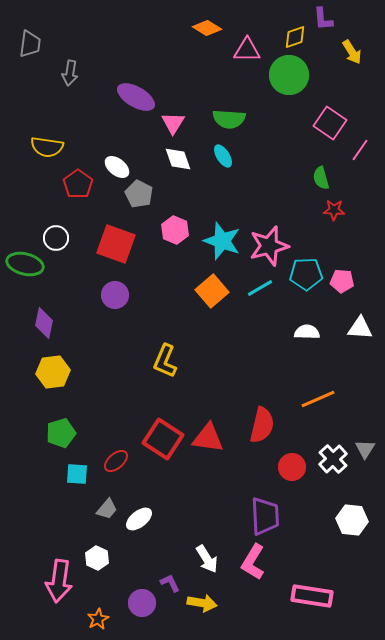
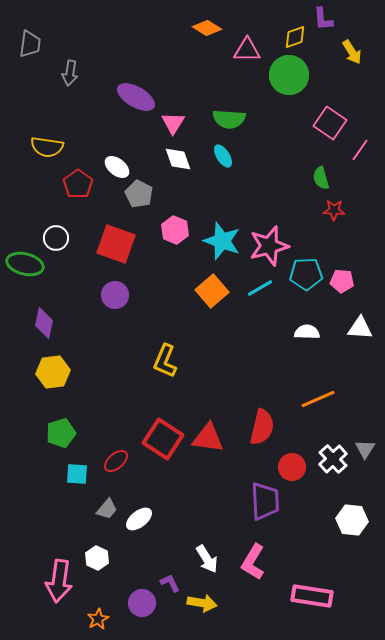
red semicircle at (262, 425): moved 2 px down
purple trapezoid at (265, 516): moved 15 px up
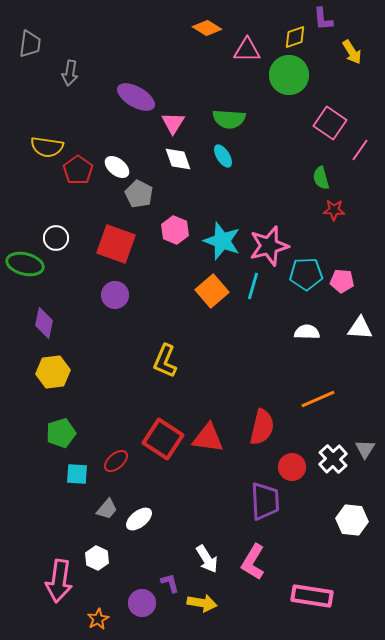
red pentagon at (78, 184): moved 14 px up
cyan line at (260, 288): moved 7 px left, 2 px up; rotated 44 degrees counterclockwise
purple L-shape at (170, 583): rotated 10 degrees clockwise
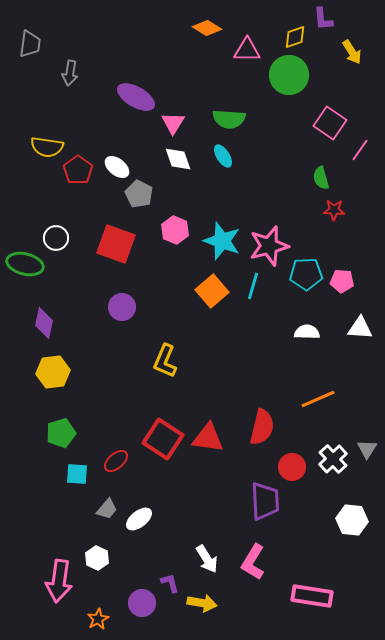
purple circle at (115, 295): moved 7 px right, 12 px down
gray triangle at (365, 449): moved 2 px right
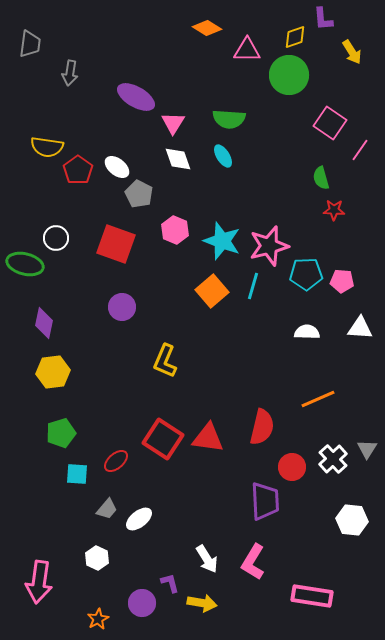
pink arrow at (59, 581): moved 20 px left, 1 px down
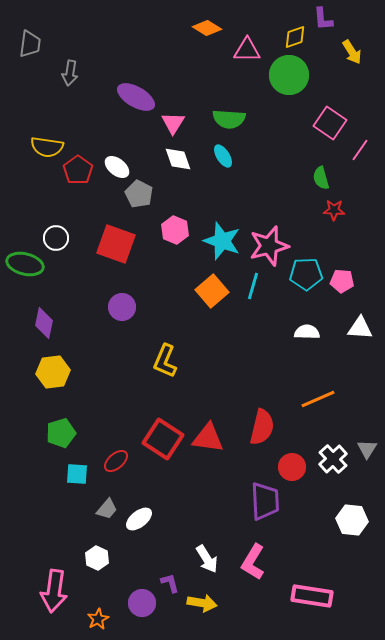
pink arrow at (39, 582): moved 15 px right, 9 px down
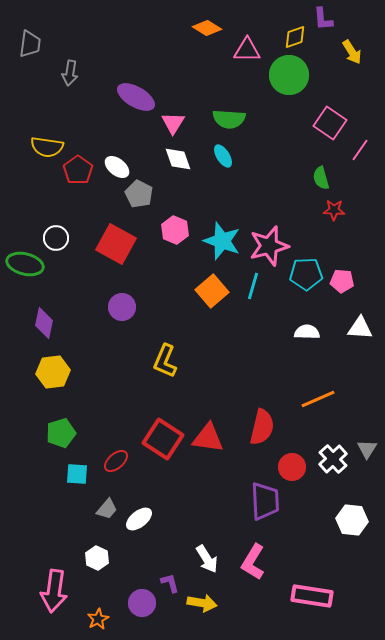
red square at (116, 244): rotated 9 degrees clockwise
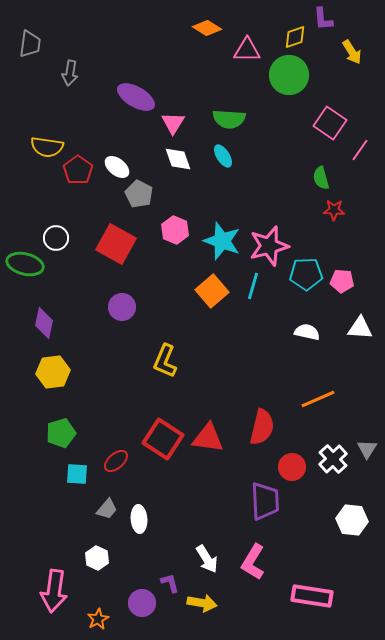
white semicircle at (307, 332): rotated 10 degrees clockwise
white ellipse at (139, 519): rotated 56 degrees counterclockwise
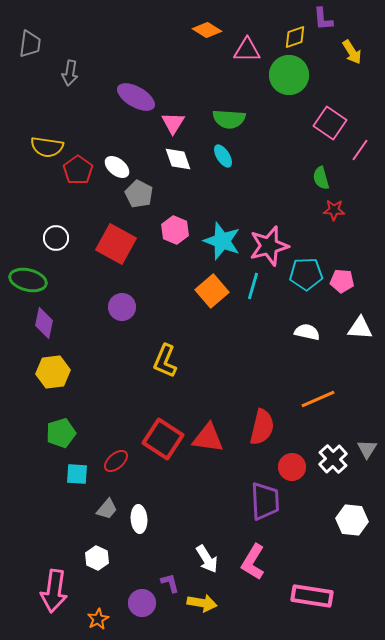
orange diamond at (207, 28): moved 2 px down
green ellipse at (25, 264): moved 3 px right, 16 px down
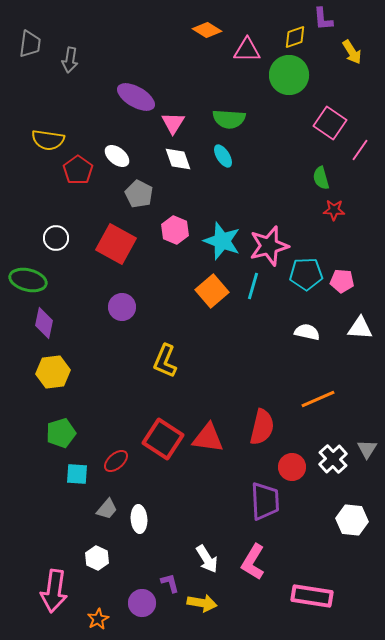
gray arrow at (70, 73): moved 13 px up
yellow semicircle at (47, 147): moved 1 px right, 7 px up
white ellipse at (117, 167): moved 11 px up
